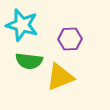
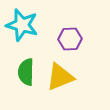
green semicircle: moved 3 px left, 11 px down; rotated 84 degrees clockwise
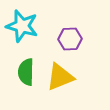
cyan star: moved 1 px down
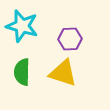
green semicircle: moved 4 px left
yellow triangle: moved 3 px right, 4 px up; rotated 40 degrees clockwise
